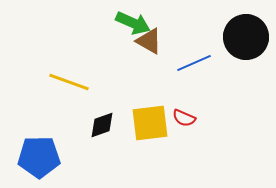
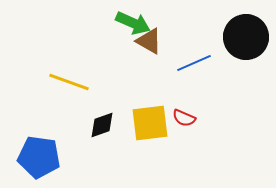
blue pentagon: rotated 9 degrees clockwise
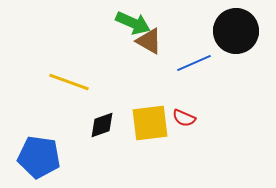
black circle: moved 10 px left, 6 px up
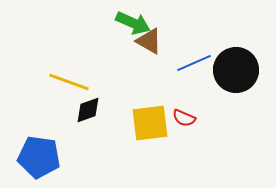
black circle: moved 39 px down
black diamond: moved 14 px left, 15 px up
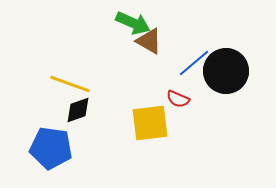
blue line: rotated 16 degrees counterclockwise
black circle: moved 10 px left, 1 px down
yellow line: moved 1 px right, 2 px down
black diamond: moved 10 px left
red semicircle: moved 6 px left, 19 px up
blue pentagon: moved 12 px right, 9 px up
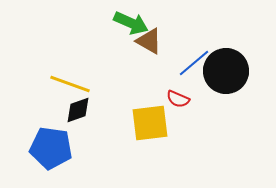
green arrow: moved 2 px left
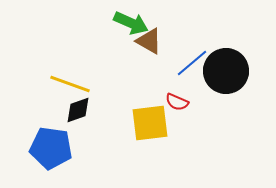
blue line: moved 2 px left
red semicircle: moved 1 px left, 3 px down
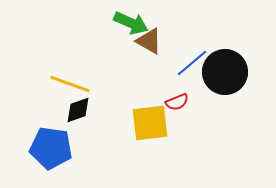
black circle: moved 1 px left, 1 px down
red semicircle: rotated 45 degrees counterclockwise
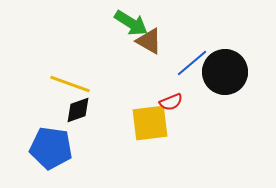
green arrow: rotated 8 degrees clockwise
red semicircle: moved 6 px left
